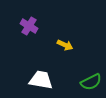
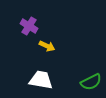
yellow arrow: moved 18 px left, 1 px down
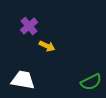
purple cross: rotated 18 degrees clockwise
white trapezoid: moved 18 px left
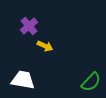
yellow arrow: moved 2 px left
green semicircle: rotated 20 degrees counterclockwise
